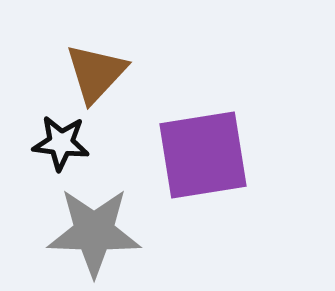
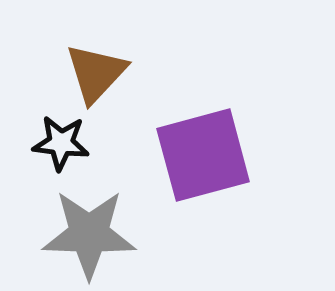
purple square: rotated 6 degrees counterclockwise
gray star: moved 5 px left, 2 px down
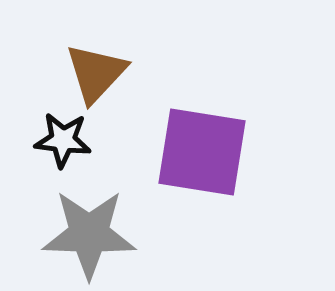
black star: moved 2 px right, 3 px up
purple square: moved 1 px left, 3 px up; rotated 24 degrees clockwise
